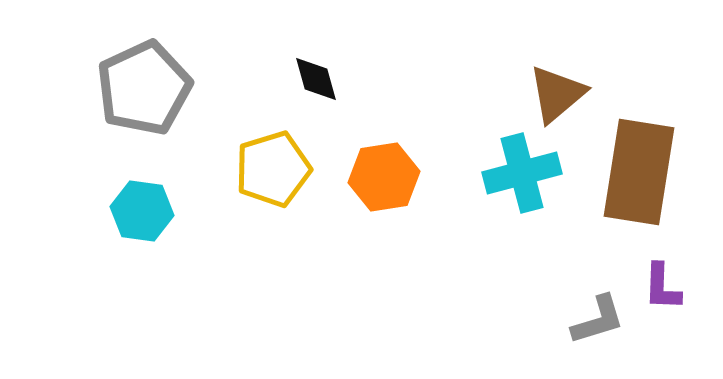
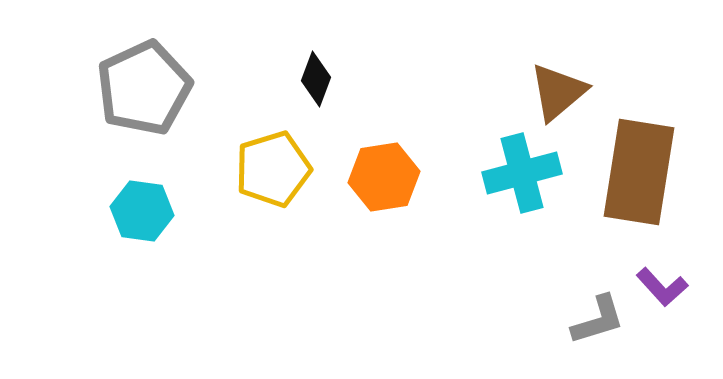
black diamond: rotated 36 degrees clockwise
brown triangle: moved 1 px right, 2 px up
purple L-shape: rotated 44 degrees counterclockwise
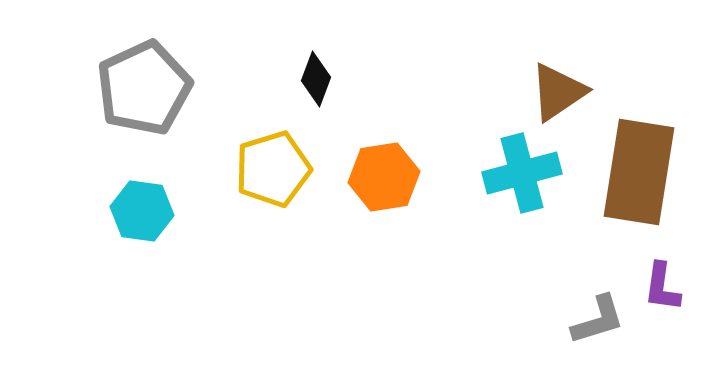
brown triangle: rotated 6 degrees clockwise
purple L-shape: rotated 50 degrees clockwise
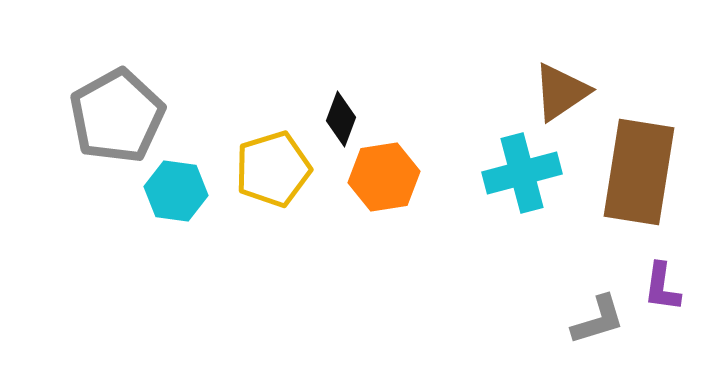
black diamond: moved 25 px right, 40 px down
gray pentagon: moved 27 px left, 28 px down; rotated 4 degrees counterclockwise
brown triangle: moved 3 px right
cyan hexagon: moved 34 px right, 20 px up
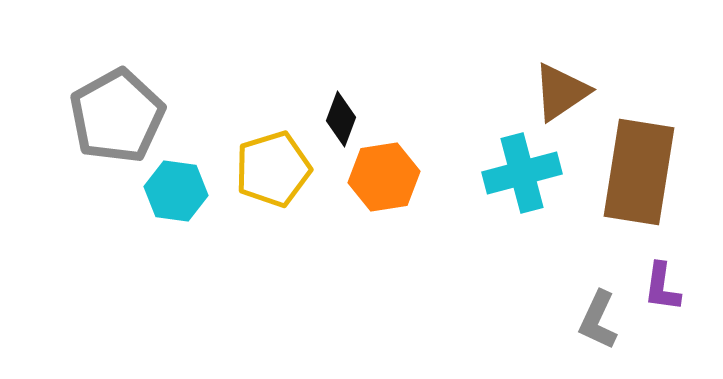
gray L-shape: rotated 132 degrees clockwise
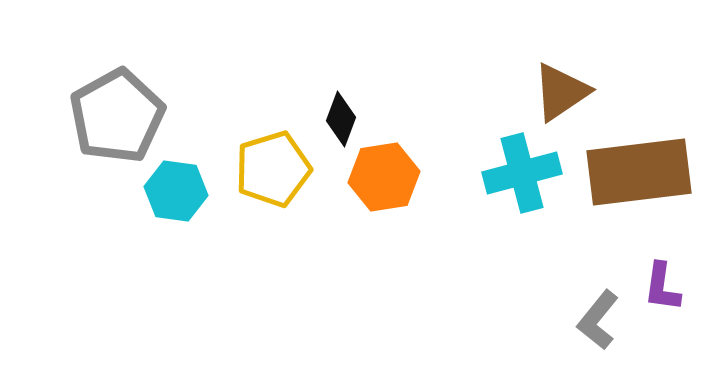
brown rectangle: rotated 74 degrees clockwise
gray L-shape: rotated 14 degrees clockwise
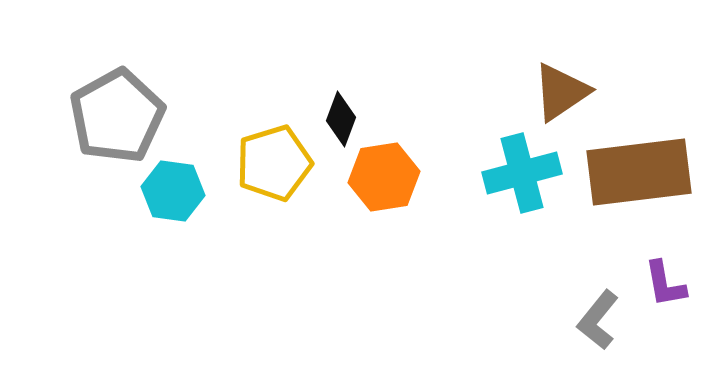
yellow pentagon: moved 1 px right, 6 px up
cyan hexagon: moved 3 px left
purple L-shape: moved 3 px right, 3 px up; rotated 18 degrees counterclockwise
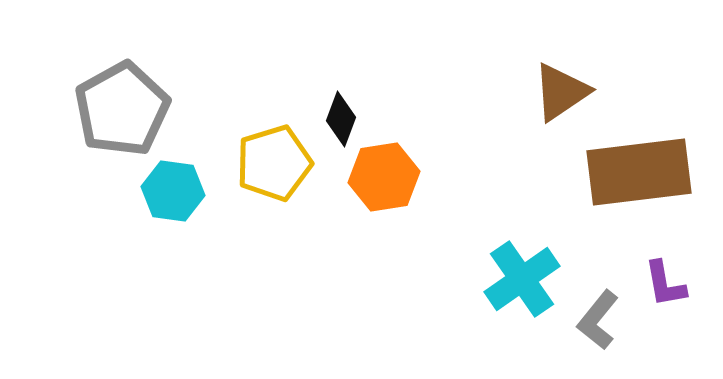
gray pentagon: moved 5 px right, 7 px up
cyan cross: moved 106 px down; rotated 20 degrees counterclockwise
